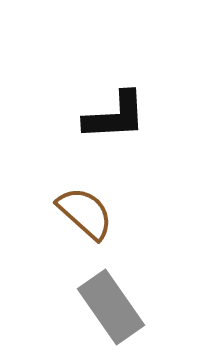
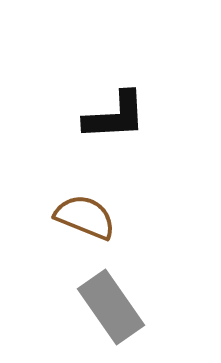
brown semicircle: moved 4 px down; rotated 20 degrees counterclockwise
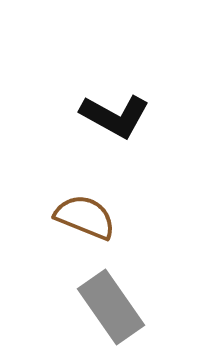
black L-shape: rotated 32 degrees clockwise
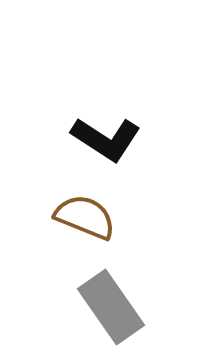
black L-shape: moved 9 px left, 23 px down; rotated 4 degrees clockwise
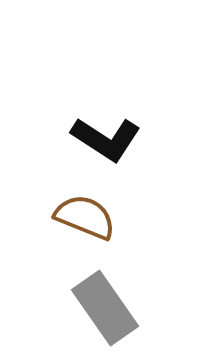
gray rectangle: moved 6 px left, 1 px down
